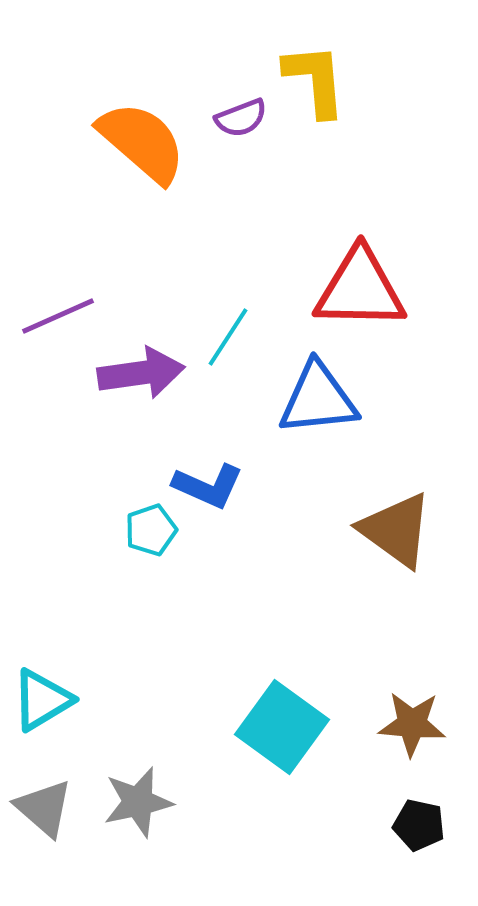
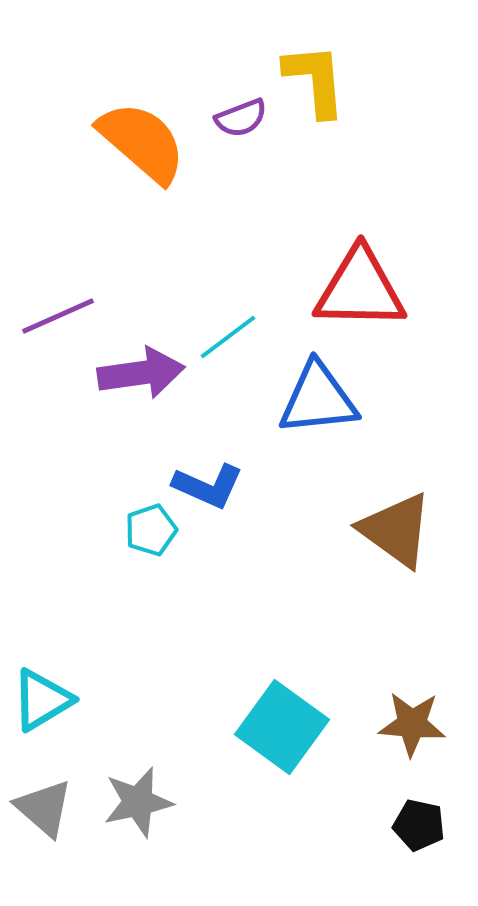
cyan line: rotated 20 degrees clockwise
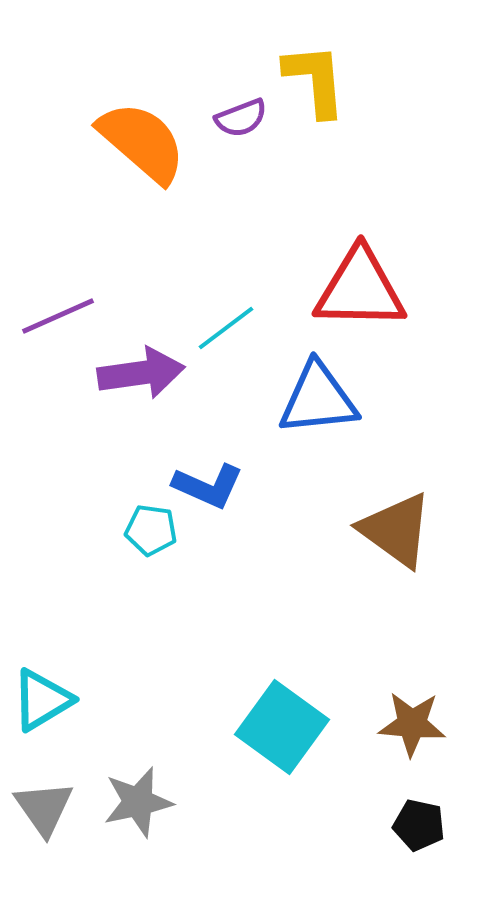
cyan line: moved 2 px left, 9 px up
cyan pentagon: rotated 27 degrees clockwise
gray triangle: rotated 14 degrees clockwise
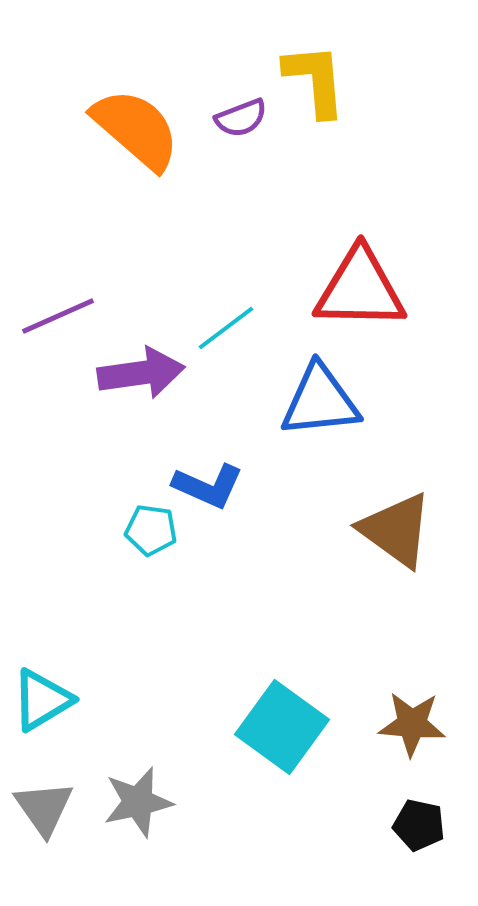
orange semicircle: moved 6 px left, 13 px up
blue triangle: moved 2 px right, 2 px down
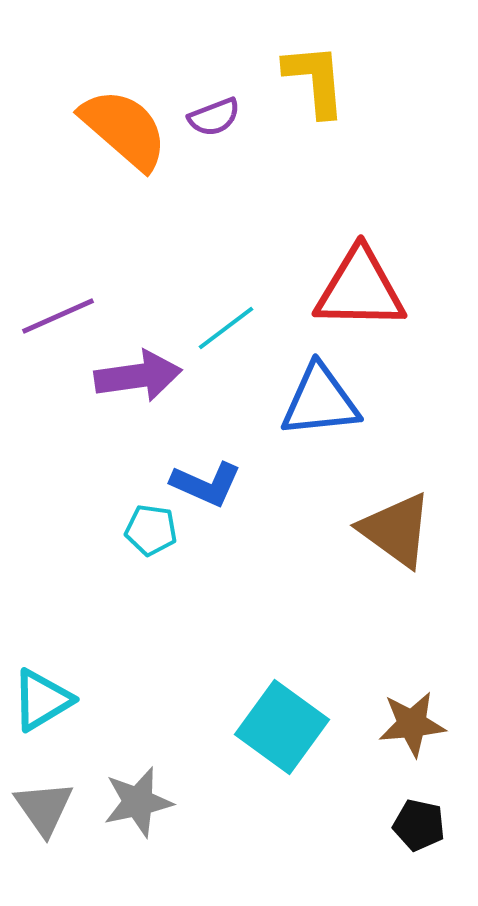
purple semicircle: moved 27 px left, 1 px up
orange semicircle: moved 12 px left
purple arrow: moved 3 px left, 3 px down
blue L-shape: moved 2 px left, 2 px up
brown star: rotated 10 degrees counterclockwise
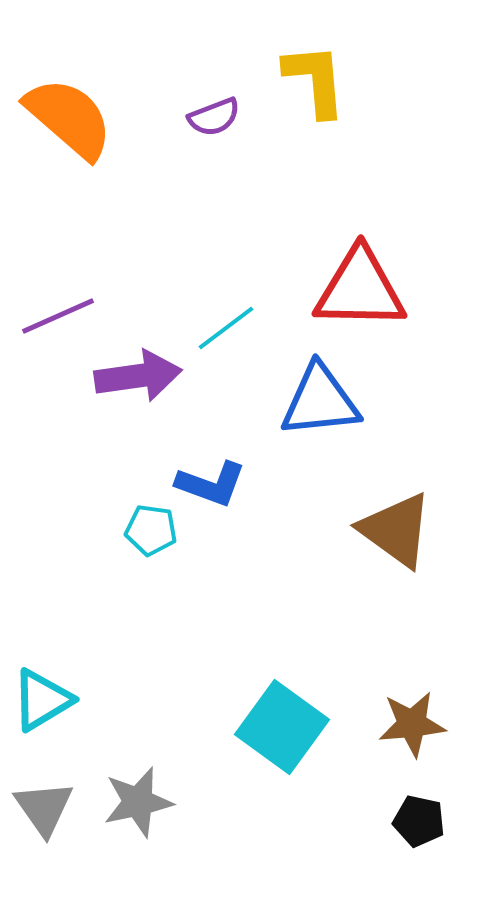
orange semicircle: moved 55 px left, 11 px up
blue L-shape: moved 5 px right; rotated 4 degrees counterclockwise
black pentagon: moved 4 px up
